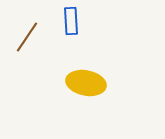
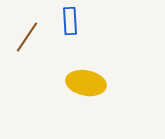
blue rectangle: moved 1 px left
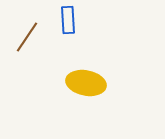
blue rectangle: moved 2 px left, 1 px up
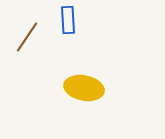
yellow ellipse: moved 2 px left, 5 px down
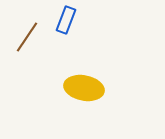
blue rectangle: moved 2 px left; rotated 24 degrees clockwise
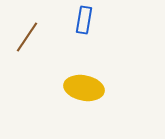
blue rectangle: moved 18 px right; rotated 12 degrees counterclockwise
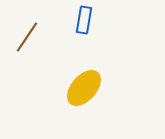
yellow ellipse: rotated 60 degrees counterclockwise
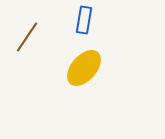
yellow ellipse: moved 20 px up
